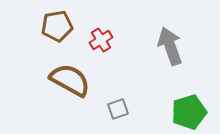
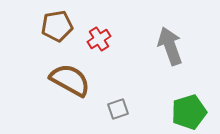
red cross: moved 2 px left, 1 px up
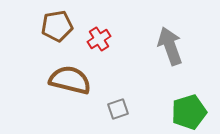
brown semicircle: rotated 15 degrees counterclockwise
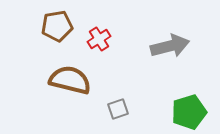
gray arrow: rotated 96 degrees clockwise
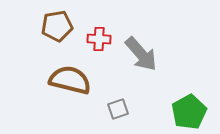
red cross: rotated 35 degrees clockwise
gray arrow: moved 29 px left, 8 px down; rotated 63 degrees clockwise
green pentagon: rotated 12 degrees counterclockwise
